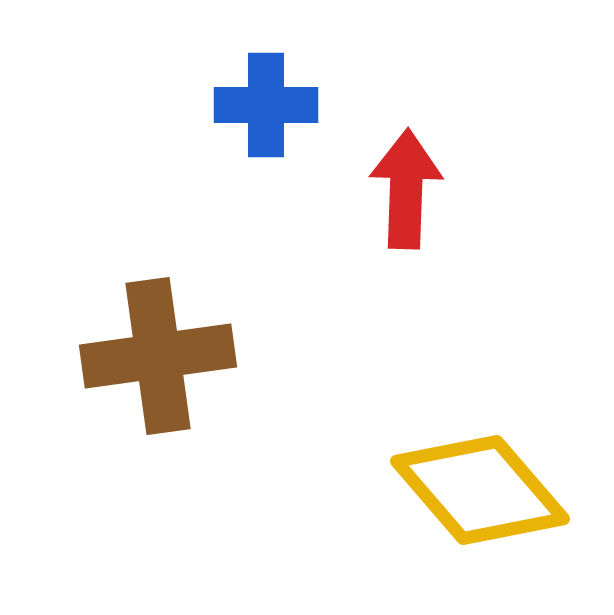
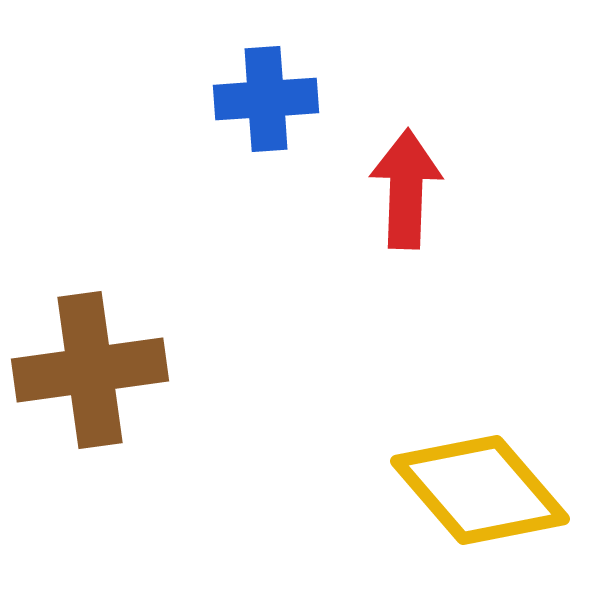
blue cross: moved 6 px up; rotated 4 degrees counterclockwise
brown cross: moved 68 px left, 14 px down
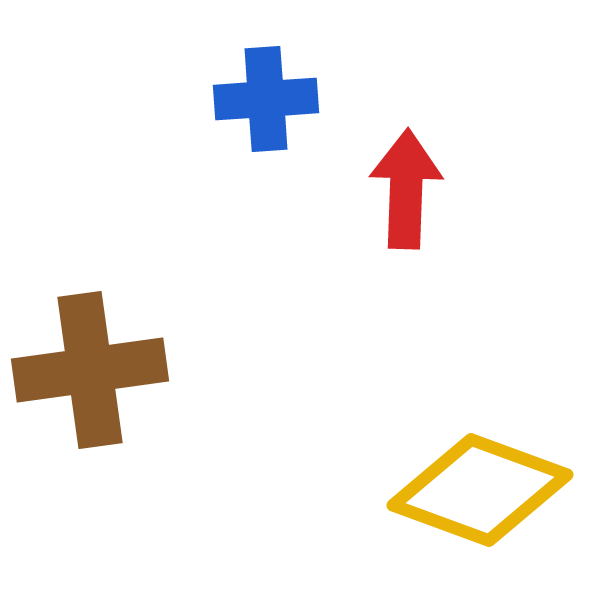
yellow diamond: rotated 29 degrees counterclockwise
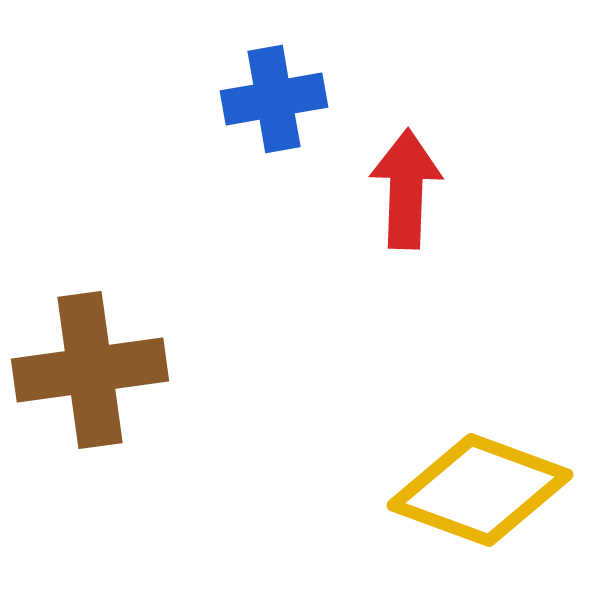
blue cross: moved 8 px right; rotated 6 degrees counterclockwise
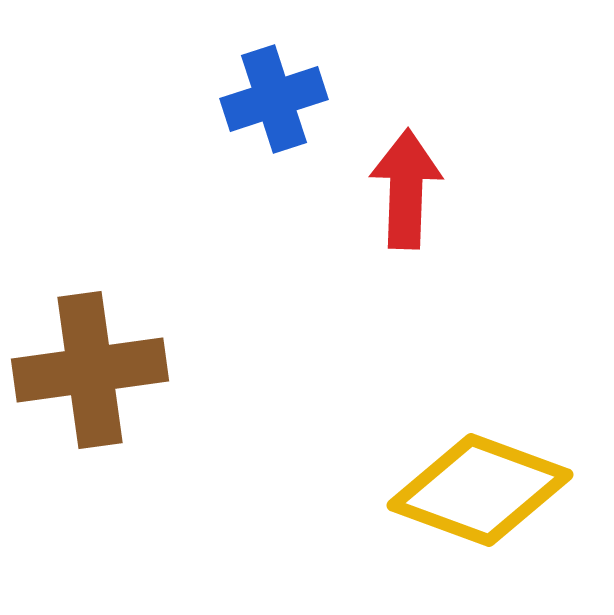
blue cross: rotated 8 degrees counterclockwise
